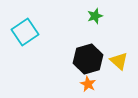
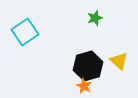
green star: moved 2 px down
black hexagon: moved 7 px down
orange star: moved 4 px left, 2 px down
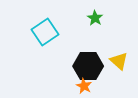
green star: rotated 21 degrees counterclockwise
cyan square: moved 20 px right
black hexagon: rotated 16 degrees clockwise
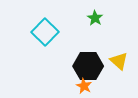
cyan square: rotated 12 degrees counterclockwise
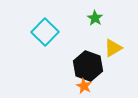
yellow triangle: moved 6 px left, 13 px up; rotated 48 degrees clockwise
black hexagon: rotated 20 degrees clockwise
